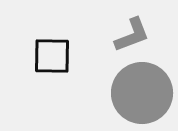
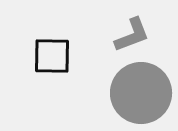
gray circle: moved 1 px left
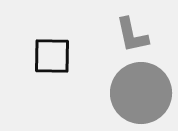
gray L-shape: rotated 99 degrees clockwise
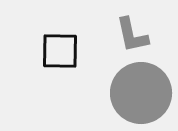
black square: moved 8 px right, 5 px up
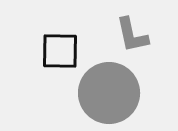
gray circle: moved 32 px left
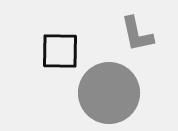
gray L-shape: moved 5 px right, 1 px up
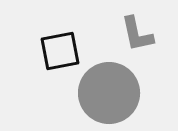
black square: rotated 12 degrees counterclockwise
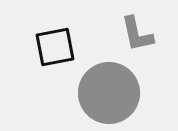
black square: moved 5 px left, 4 px up
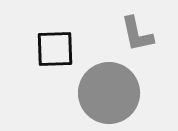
black square: moved 2 px down; rotated 9 degrees clockwise
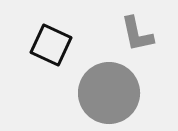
black square: moved 4 px left, 4 px up; rotated 27 degrees clockwise
